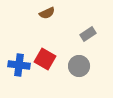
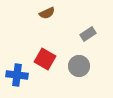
blue cross: moved 2 px left, 10 px down
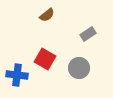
brown semicircle: moved 2 px down; rotated 14 degrees counterclockwise
gray circle: moved 2 px down
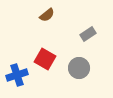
blue cross: rotated 25 degrees counterclockwise
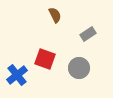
brown semicircle: moved 8 px right; rotated 77 degrees counterclockwise
red square: rotated 10 degrees counterclockwise
blue cross: rotated 20 degrees counterclockwise
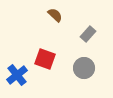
brown semicircle: rotated 21 degrees counterclockwise
gray rectangle: rotated 14 degrees counterclockwise
gray circle: moved 5 px right
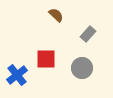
brown semicircle: moved 1 px right
red square: moved 1 px right; rotated 20 degrees counterclockwise
gray circle: moved 2 px left
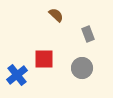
gray rectangle: rotated 63 degrees counterclockwise
red square: moved 2 px left
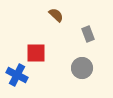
red square: moved 8 px left, 6 px up
blue cross: rotated 25 degrees counterclockwise
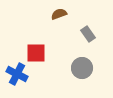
brown semicircle: moved 3 px right, 1 px up; rotated 63 degrees counterclockwise
gray rectangle: rotated 14 degrees counterclockwise
blue cross: moved 1 px up
